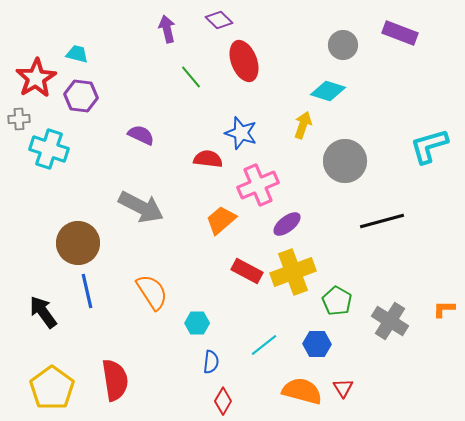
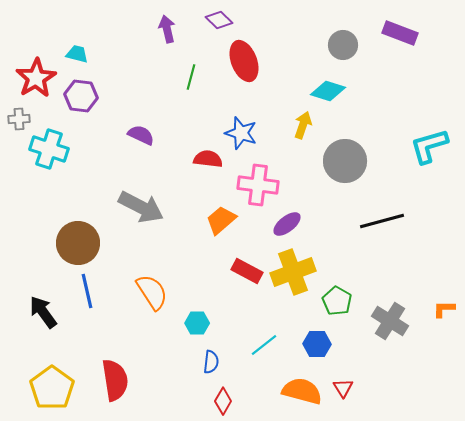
green line at (191, 77): rotated 55 degrees clockwise
pink cross at (258, 185): rotated 30 degrees clockwise
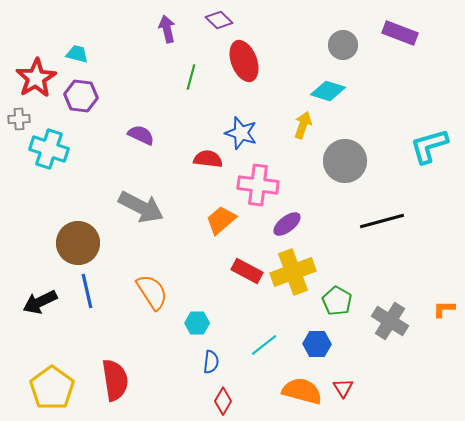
black arrow at (43, 312): moved 3 px left, 10 px up; rotated 80 degrees counterclockwise
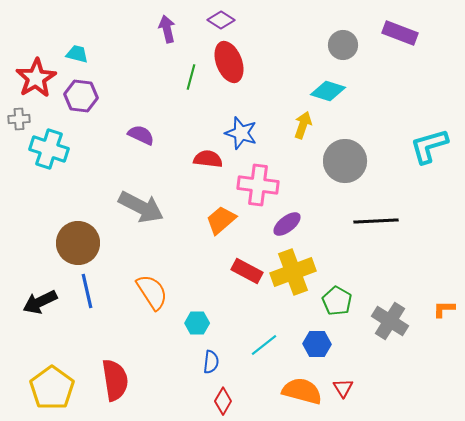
purple diamond at (219, 20): moved 2 px right; rotated 12 degrees counterclockwise
red ellipse at (244, 61): moved 15 px left, 1 px down
black line at (382, 221): moved 6 px left; rotated 12 degrees clockwise
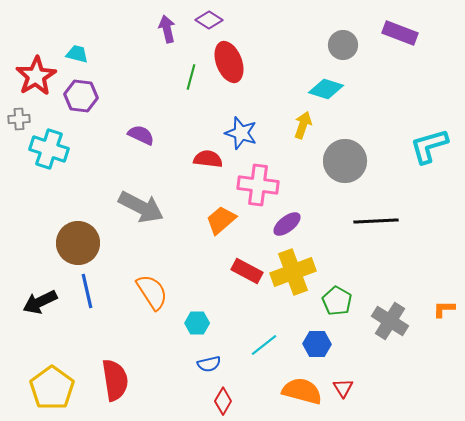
purple diamond at (221, 20): moved 12 px left
red star at (36, 78): moved 2 px up
cyan diamond at (328, 91): moved 2 px left, 2 px up
blue semicircle at (211, 362): moved 2 px left, 2 px down; rotated 70 degrees clockwise
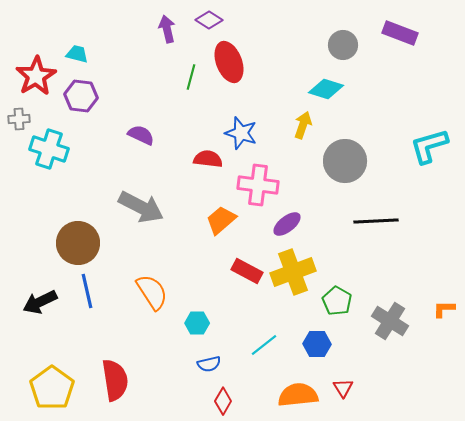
orange semicircle at (302, 391): moved 4 px left, 4 px down; rotated 21 degrees counterclockwise
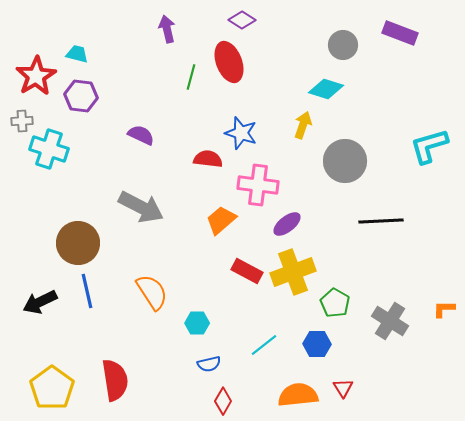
purple diamond at (209, 20): moved 33 px right
gray cross at (19, 119): moved 3 px right, 2 px down
black line at (376, 221): moved 5 px right
green pentagon at (337, 301): moved 2 px left, 2 px down
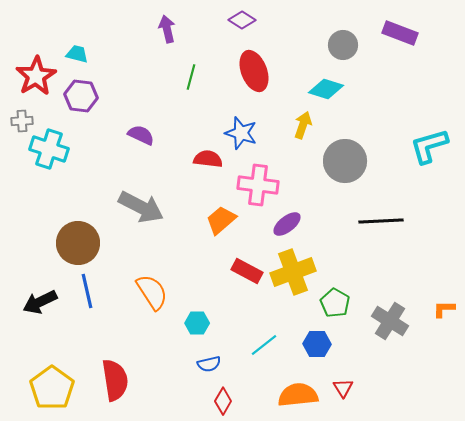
red ellipse at (229, 62): moved 25 px right, 9 px down
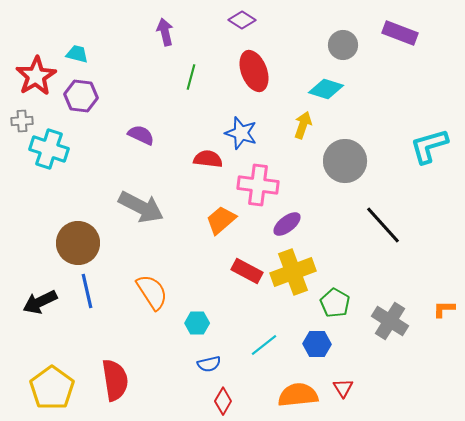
purple arrow at (167, 29): moved 2 px left, 3 px down
black line at (381, 221): moved 2 px right, 4 px down; rotated 51 degrees clockwise
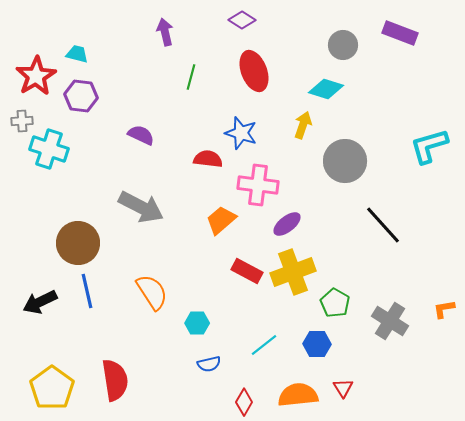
orange L-shape at (444, 309): rotated 10 degrees counterclockwise
red diamond at (223, 401): moved 21 px right, 1 px down
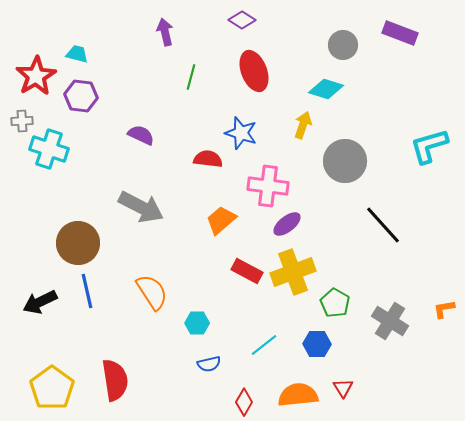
pink cross at (258, 185): moved 10 px right, 1 px down
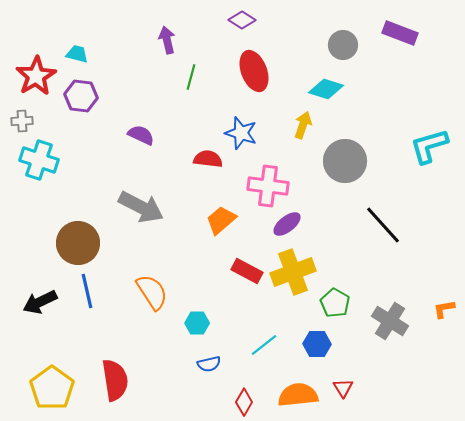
purple arrow at (165, 32): moved 2 px right, 8 px down
cyan cross at (49, 149): moved 10 px left, 11 px down
